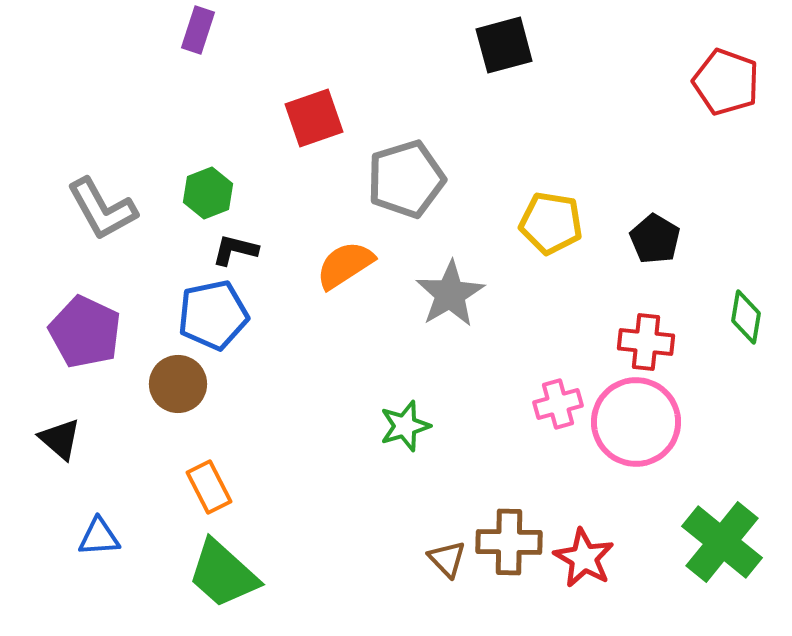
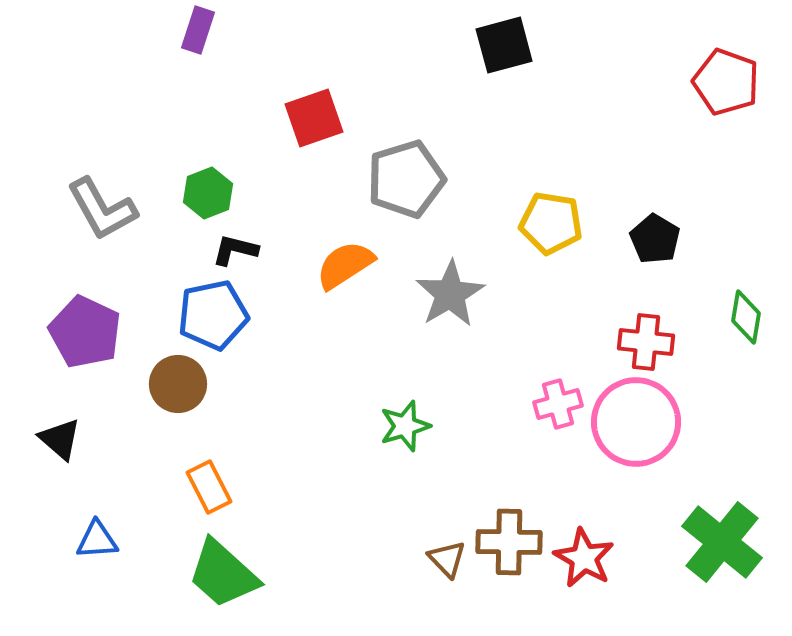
blue triangle: moved 2 px left, 3 px down
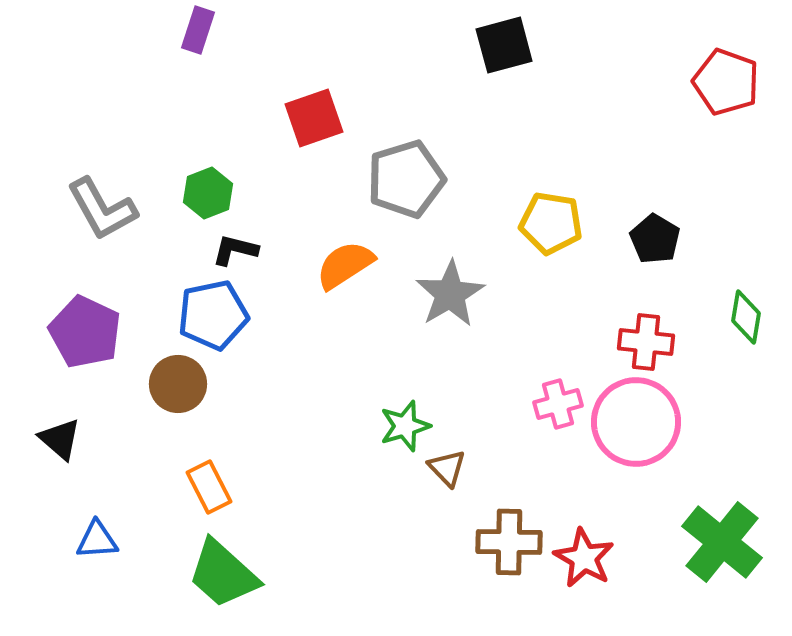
brown triangle: moved 91 px up
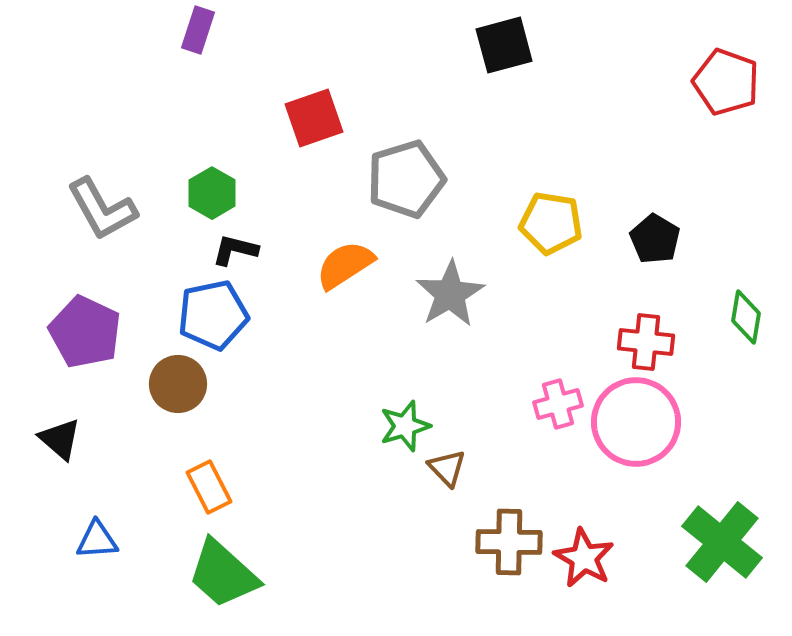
green hexagon: moved 4 px right; rotated 9 degrees counterclockwise
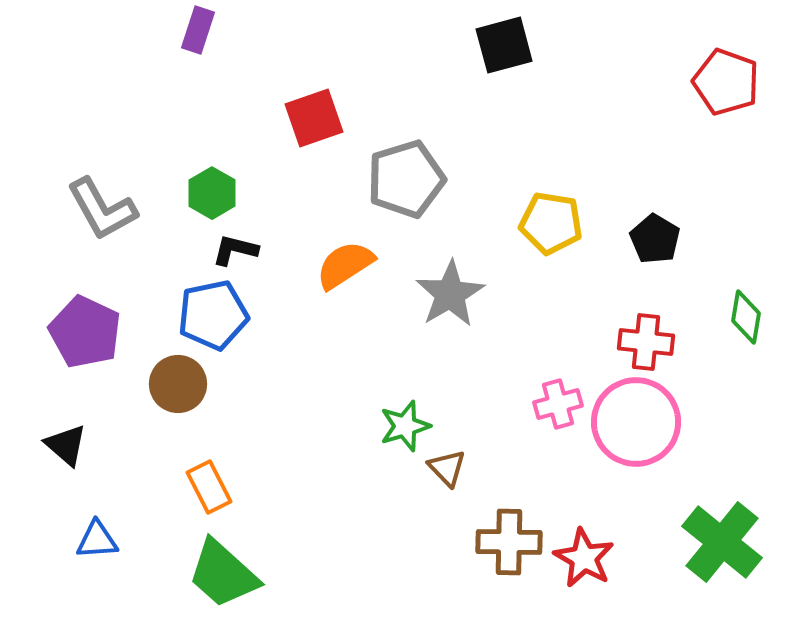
black triangle: moved 6 px right, 6 px down
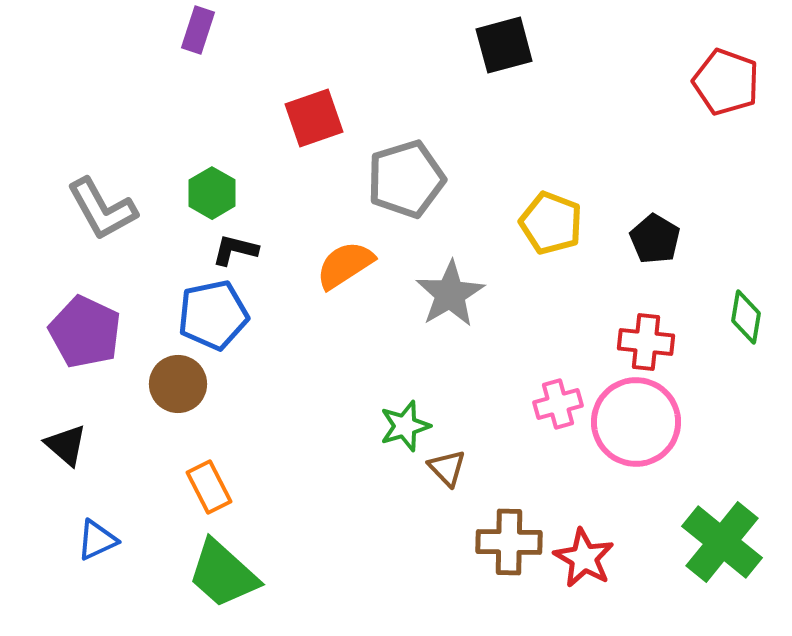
yellow pentagon: rotated 12 degrees clockwise
blue triangle: rotated 21 degrees counterclockwise
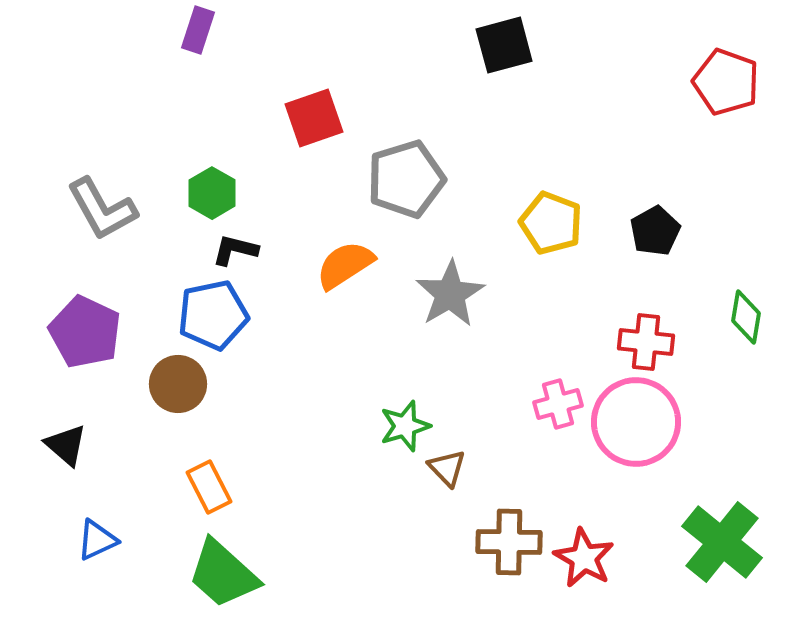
black pentagon: moved 8 px up; rotated 12 degrees clockwise
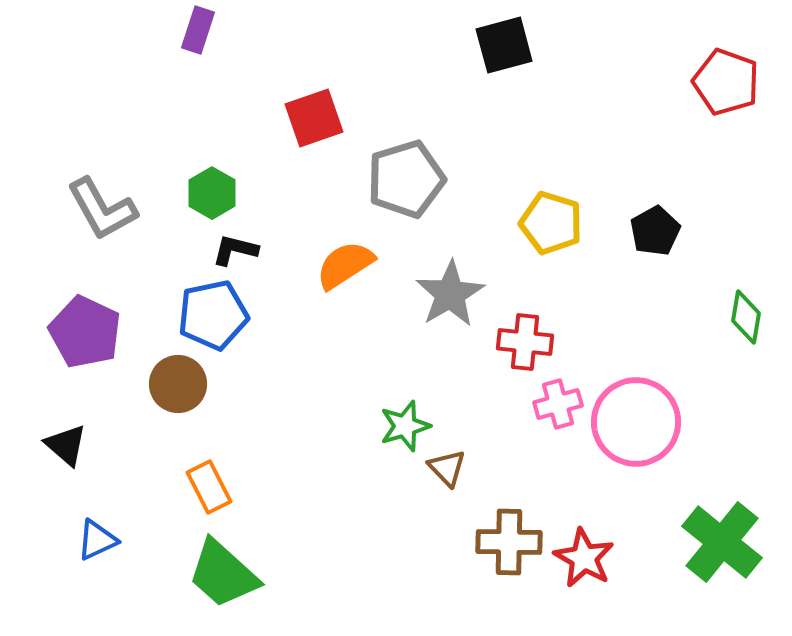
yellow pentagon: rotated 4 degrees counterclockwise
red cross: moved 121 px left
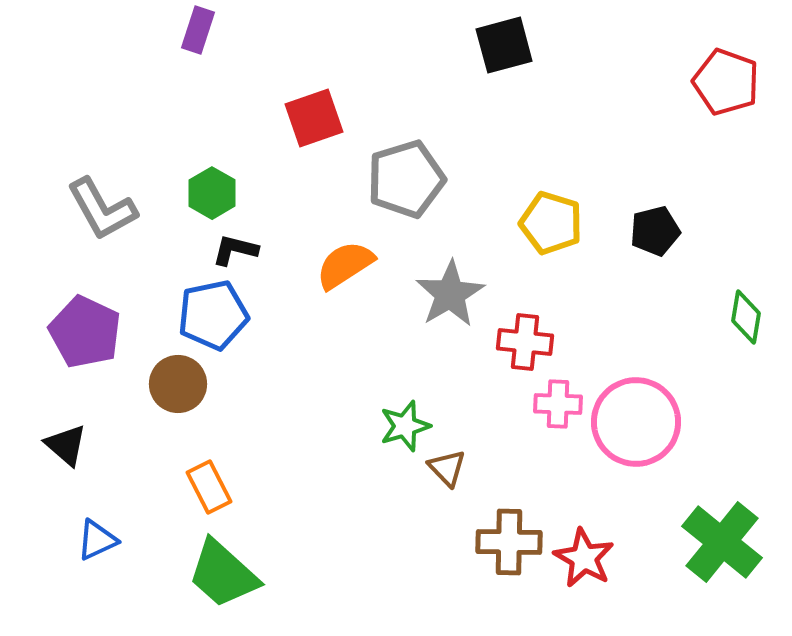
black pentagon: rotated 15 degrees clockwise
pink cross: rotated 18 degrees clockwise
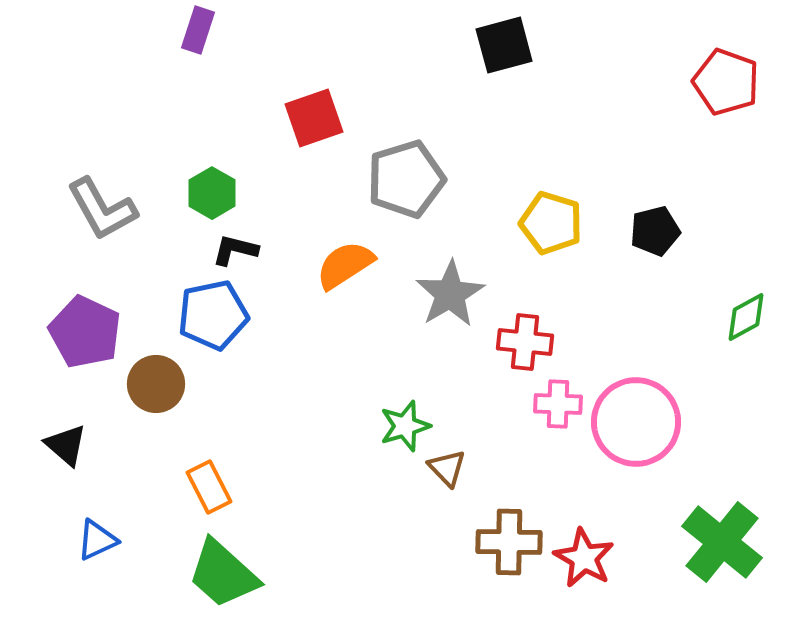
green diamond: rotated 52 degrees clockwise
brown circle: moved 22 px left
